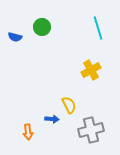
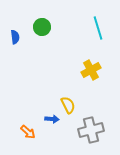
blue semicircle: rotated 112 degrees counterclockwise
yellow semicircle: moved 1 px left
orange arrow: rotated 42 degrees counterclockwise
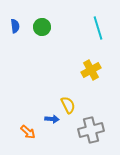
blue semicircle: moved 11 px up
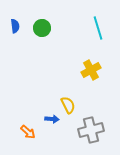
green circle: moved 1 px down
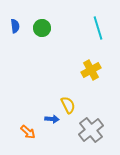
gray cross: rotated 25 degrees counterclockwise
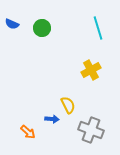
blue semicircle: moved 3 px left, 2 px up; rotated 120 degrees clockwise
gray cross: rotated 30 degrees counterclockwise
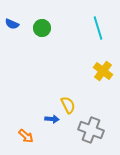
yellow cross: moved 12 px right, 1 px down; rotated 24 degrees counterclockwise
orange arrow: moved 2 px left, 4 px down
